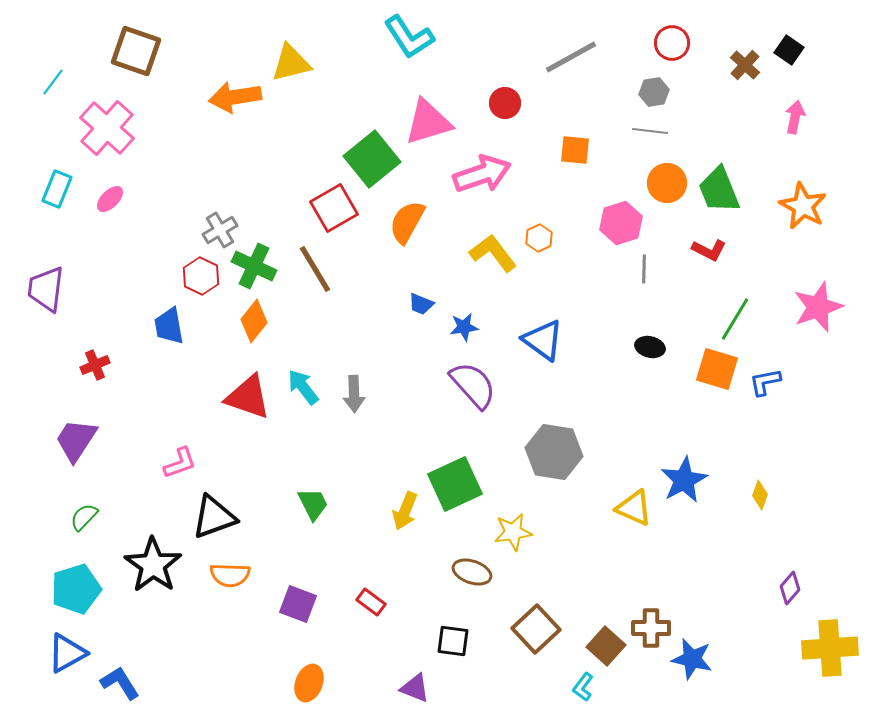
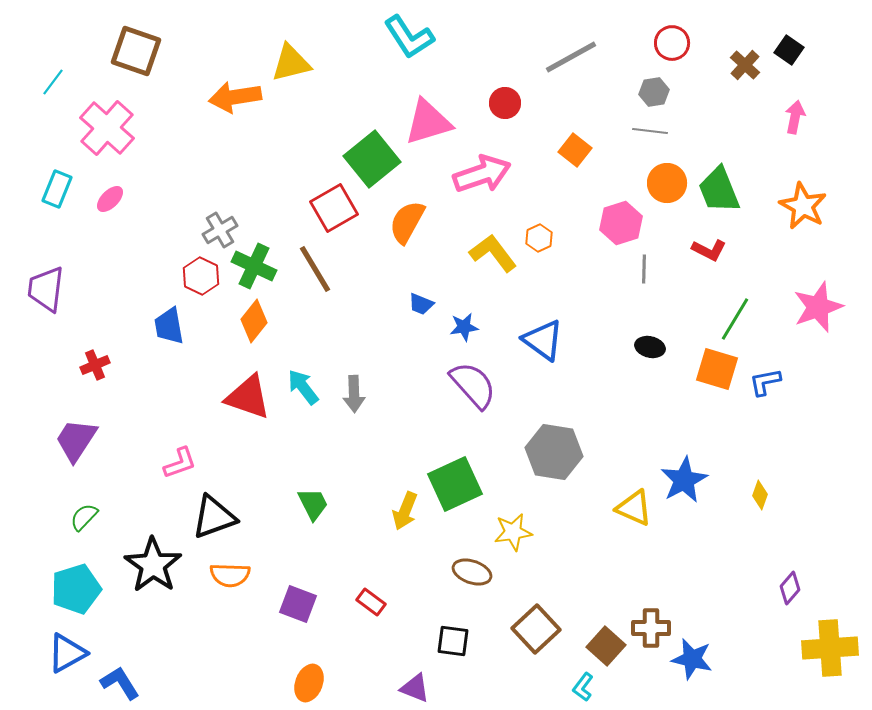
orange square at (575, 150): rotated 32 degrees clockwise
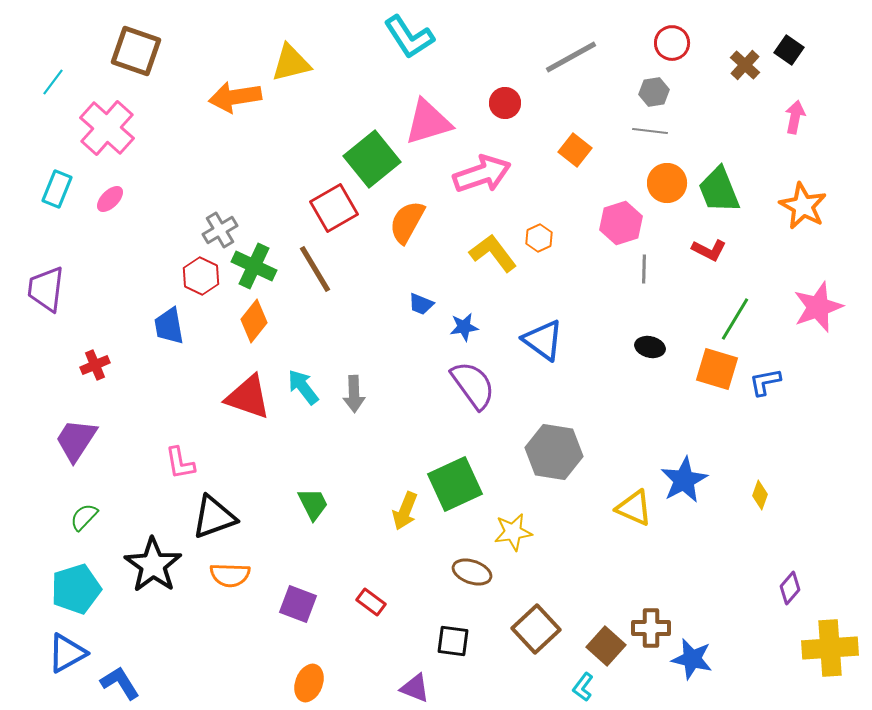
purple semicircle at (473, 385): rotated 6 degrees clockwise
pink L-shape at (180, 463): rotated 99 degrees clockwise
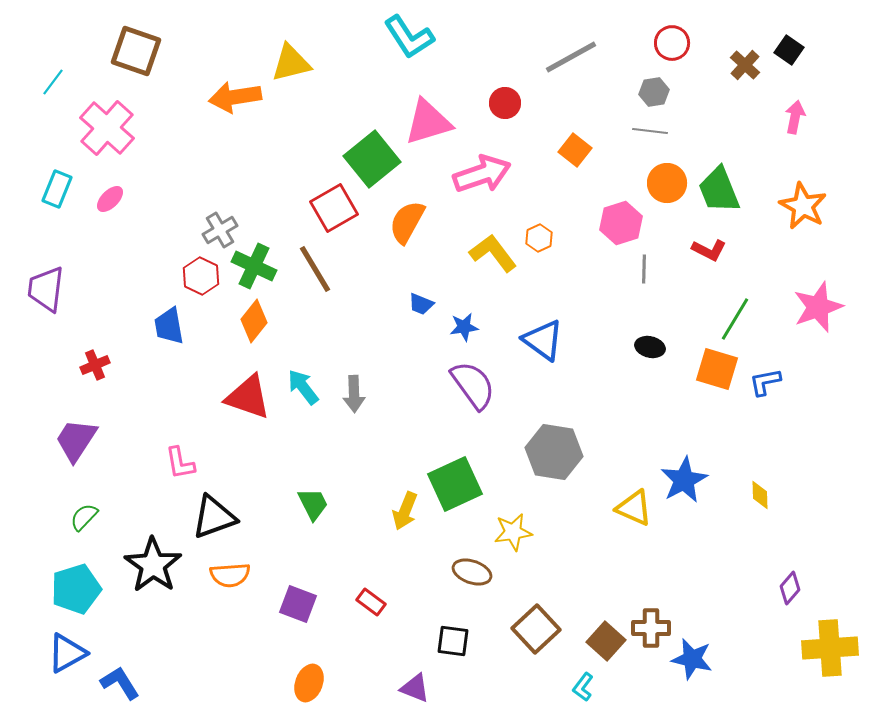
yellow diamond at (760, 495): rotated 20 degrees counterclockwise
orange semicircle at (230, 575): rotated 6 degrees counterclockwise
brown square at (606, 646): moved 5 px up
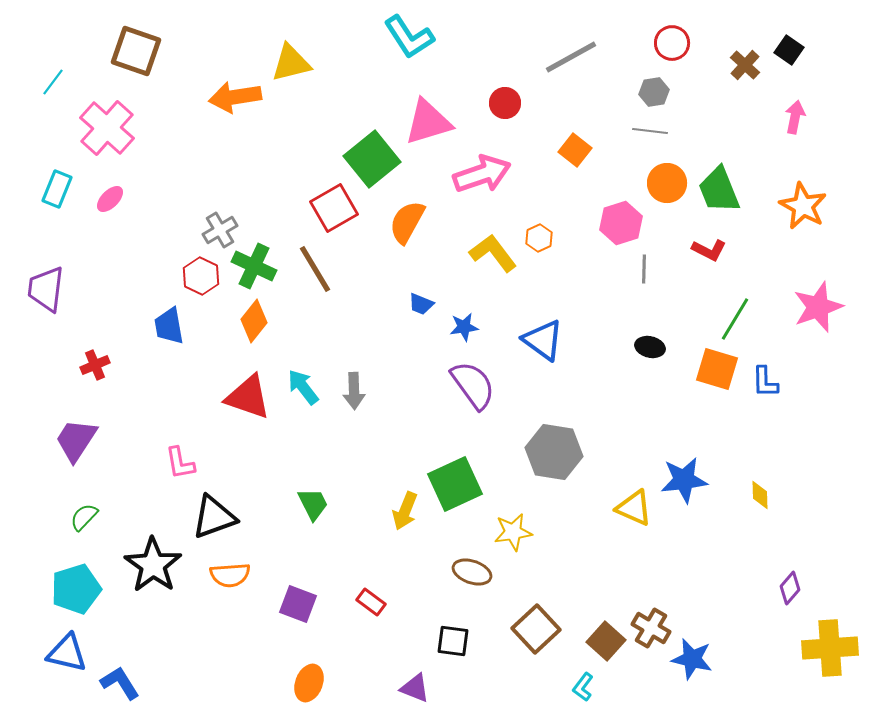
blue L-shape at (765, 382): rotated 80 degrees counterclockwise
gray arrow at (354, 394): moved 3 px up
blue star at (684, 480): rotated 21 degrees clockwise
brown cross at (651, 628): rotated 30 degrees clockwise
blue triangle at (67, 653): rotated 42 degrees clockwise
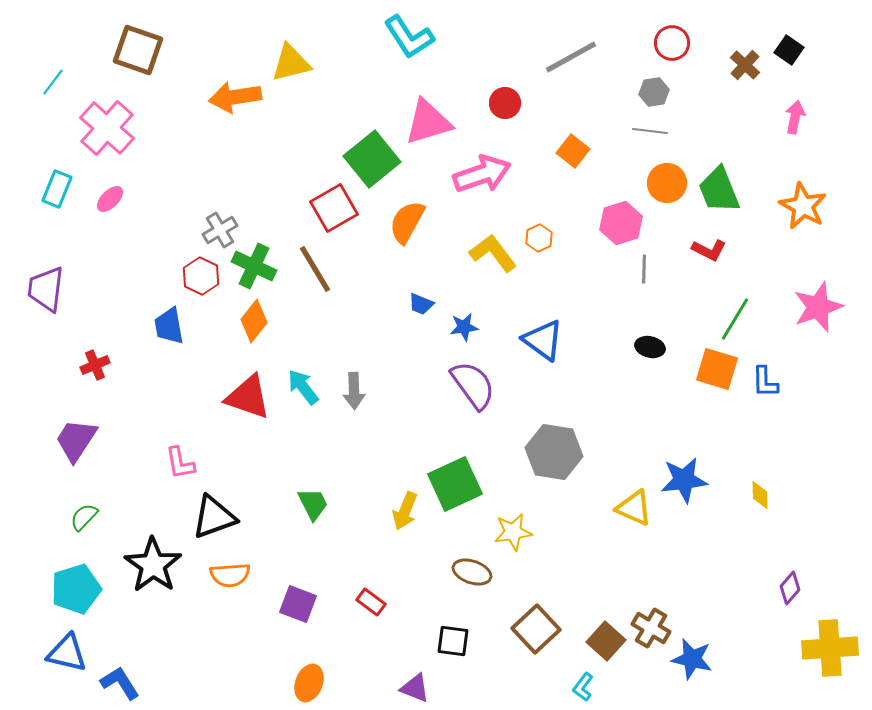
brown square at (136, 51): moved 2 px right, 1 px up
orange square at (575, 150): moved 2 px left, 1 px down
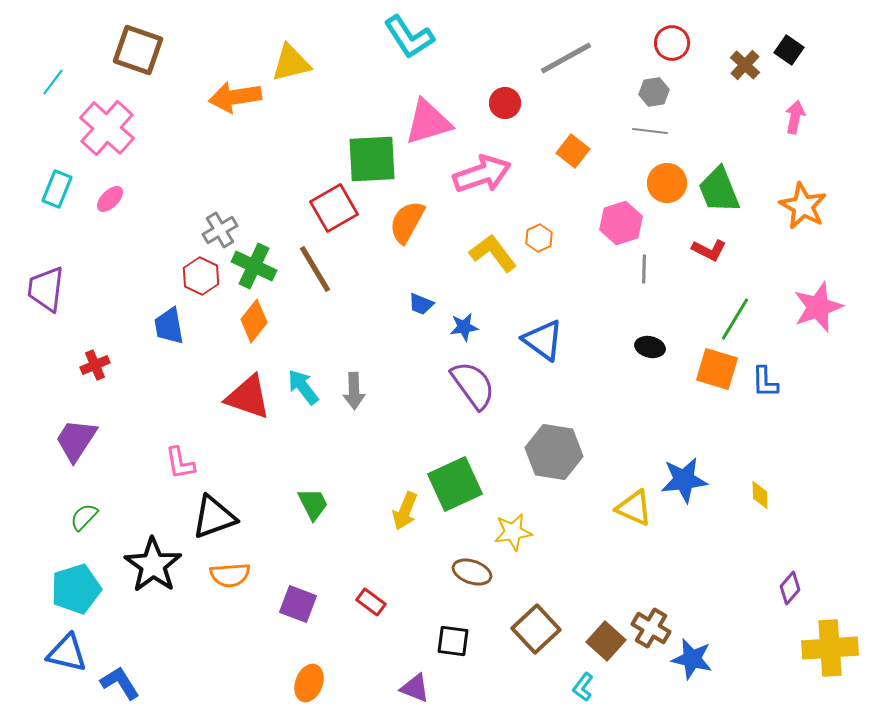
gray line at (571, 57): moved 5 px left, 1 px down
green square at (372, 159): rotated 36 degrees clockwise
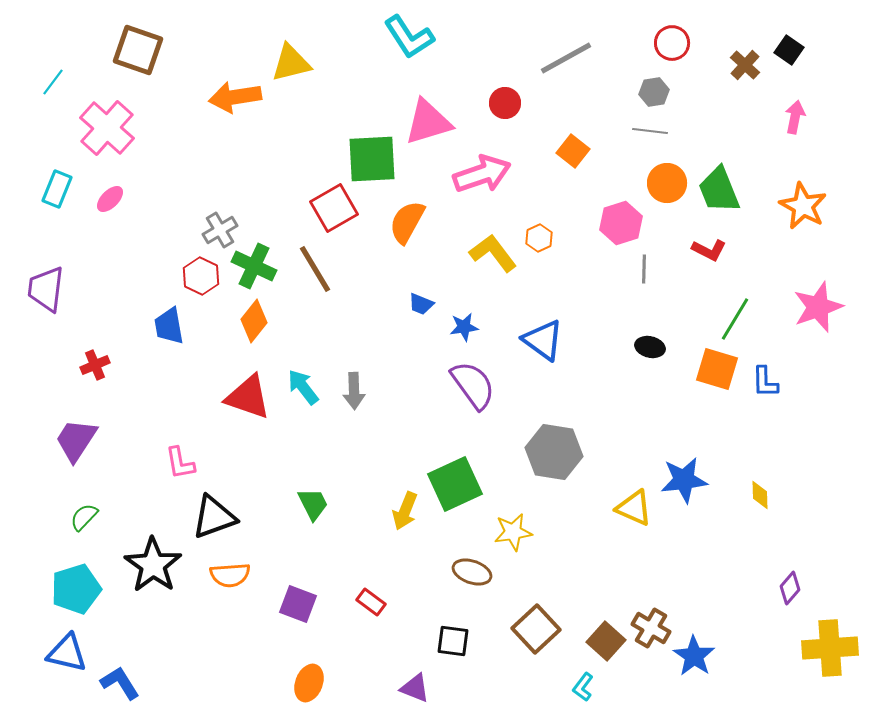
blue star at (692, 659): moved 2 px right, 3 px up; rotated 21 degrees clockwise
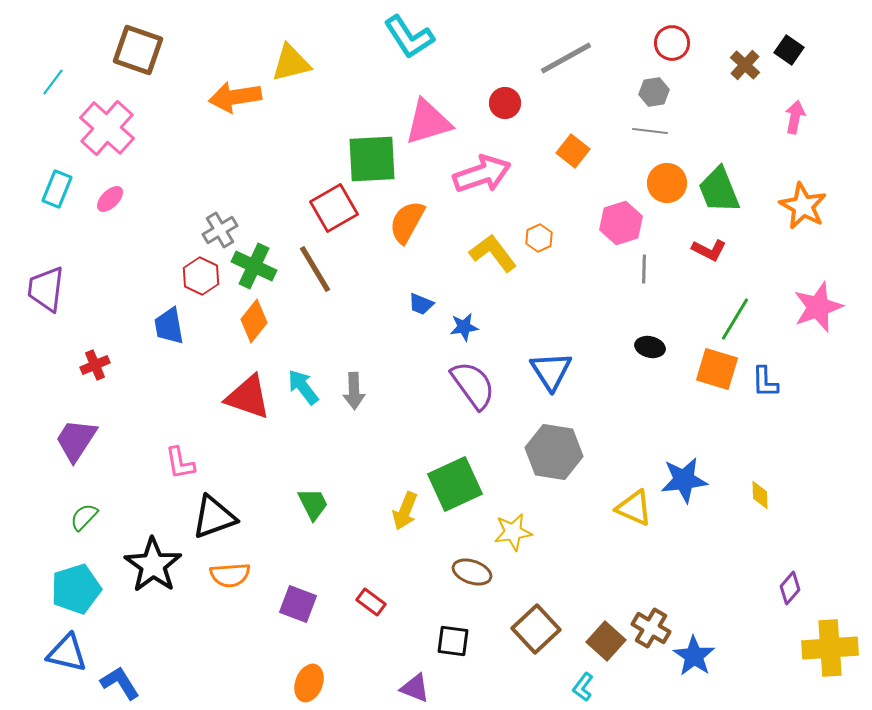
blue triangle at (543, 340): moved 8 px right, 31 px down; rotated 21 degrees clockwise
